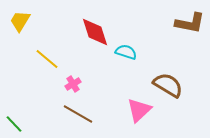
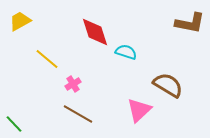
yellow trapezoid: rotated 30 degrees clockwise
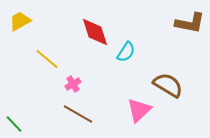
cyan semicircle: rotated 105 degrees clockwise
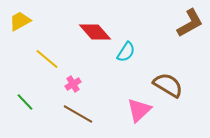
brown L-shape: rotated 40 degrees counterclockwise
red diamond: rotated 24 degrees counterclockwise
green line: moved 11 px right, 22 px up
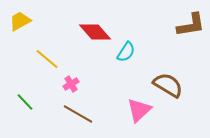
brown L-shape: moved 1 px right, 2 px down; rotated 20 degrees clockwise
pink cross: moved 2 px left
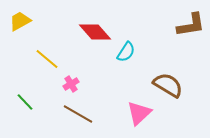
pink triangle: moved 3 px down
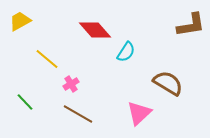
red diamond: moved 2 px up
brown semicircle: moved 2 px up
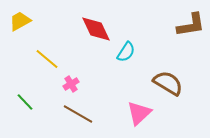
red diamond: moved 1 px right, 1 px up; rotated 16 degrees clockwise
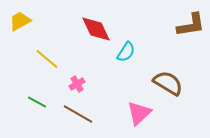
pink cross: moved 6 px right
green line: moved 12 px right; rotated 18 degrees counterclockwise
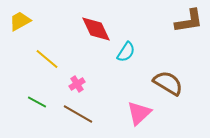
brown L-shape: moved 2 px left, 4 px up
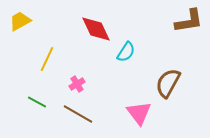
yellow line: rotated 75 degrees clockwise
brown semicircle: rotated 92 degrees counterclockwise
pink triangle: rotated 24 degrees counterclockwise
